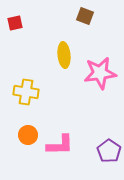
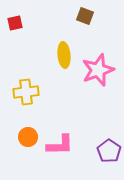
pink star: moved 2 px left, 3 px up; rotated 12 degrees counterclockwise
yellow cross: rotated 15 degrees counterclockwise
orange circle: moved 2 px down
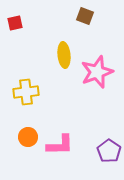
pink star: moved 1 px left, 2 px down
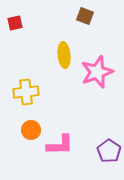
orange circle: moved 3 px right, 7 px up
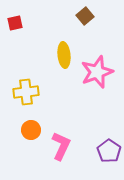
brown square: rotated 30 degrees clockwise
pink L-shape: moved 1 px right, 1 px down; rotated 64 degrees counterclockwise
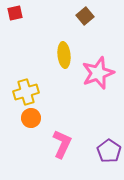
red square: moved 10 px up
pink star: moved 1 px right, 1 px down
yellow cross: rotated 10 degrees counterclockwise
orange circle: moved 12 px up
pink L-shape: moved 1 px right, 2 px up
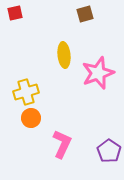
brown square: moved 2 px up; rotated 24 degrees clockwise
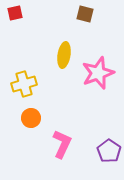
brown square: rotated 30 degrees clockwise
yellow ellipse: rotated 15 degrees clockwise
yellow cross: moved 2 px left, 8 px up
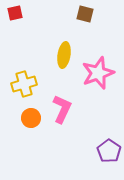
pink L-shape: moved 35 px up
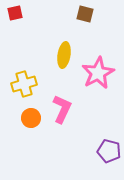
pink star: rotated 8 degrees counterclockwise
purple pentagon: rotated 20 degrees counterclockwise
